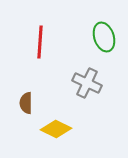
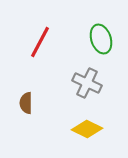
green ellipse: moved 3 px left, 2 px down
red line: rotated 24 degrees clockwise
yellow diamond: moved 31 px right
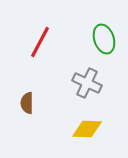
green ellipse: moved 3 px right
brown semicircle: moved 1 px right
yellow diamond: rotated 24 degrees counterclockwise
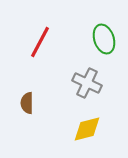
yellow diamond: rotated 16 degrees counterclockwise
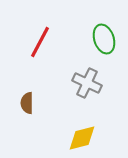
yellow diamond: moved 5 px left, 9 px down
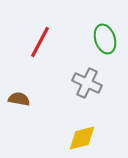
green ellipse: moved 1 px right
brown semicircle: moved 8 px left, 4 px up; rotated 100 degrees clockwise
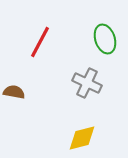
brown semicircle: moved 5 px left, 7 px up
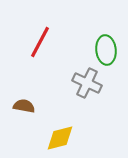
green ellipse: moved 1 px right, 11 px down; rotated 12 degrees clockwise
brown semicircle: moved 10 px right, 14 px down
yellow diamond: moved 22 px left
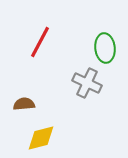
green ellipse: moved 1 px left, 2 px up
brown semicircle: moved 2 px up; rotated 15 degrees counterclockwise
yellow diamond: moved 19 px left
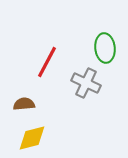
red line: moved 7 px right, 20 px down
gray cross: moved 1 px left
yellow diamond: moved 9 px left
